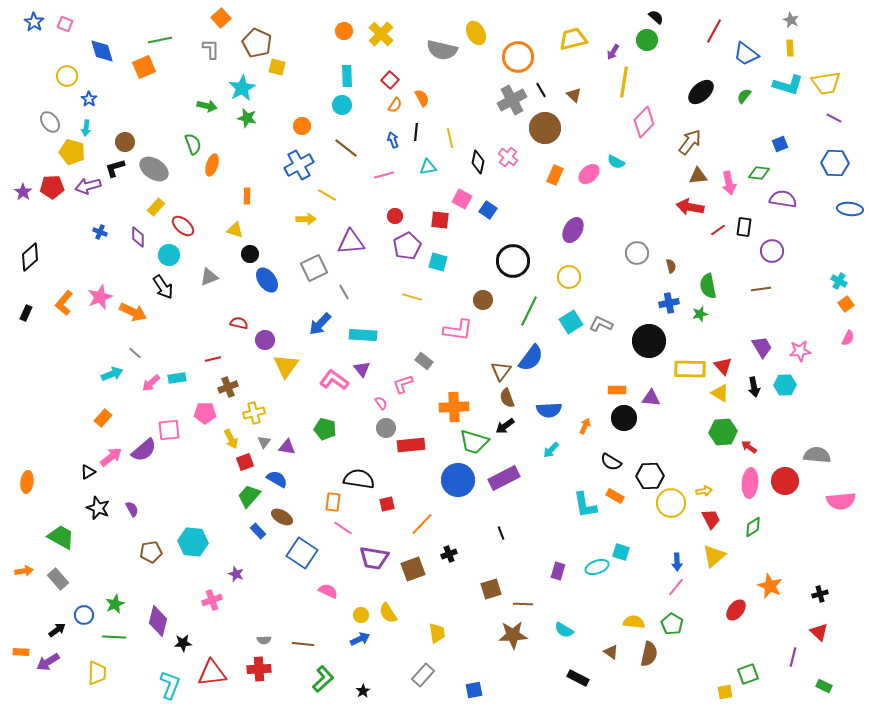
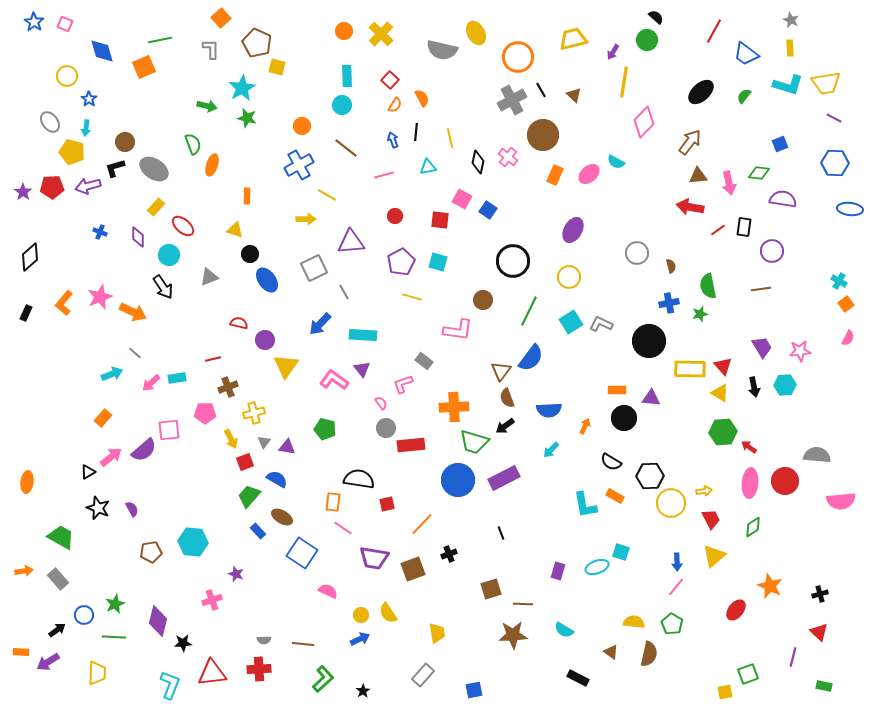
brown circle at (545, 128): moved 2 px left, 7 px down
purple pentagon at (407, 246): moved 6 px left, 16 px down
green rectangle at (824, 686): rotated 14 degrees counterclockwise
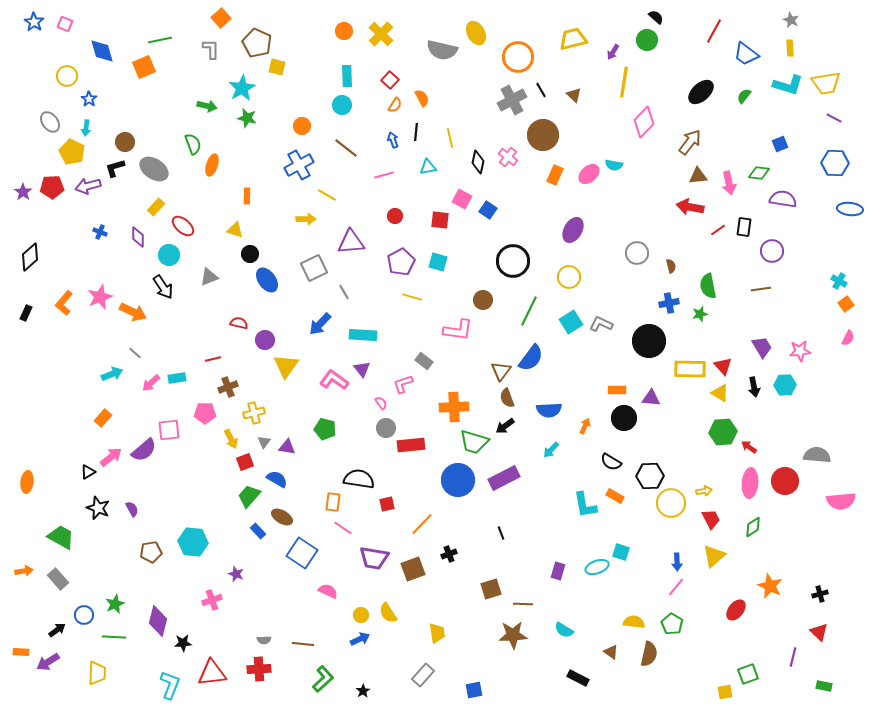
yellow pentagon at (72, 152): rotated 10 degrees clockwise
cyan semicircle at (616, 162): moved 2 px left, 3 px down; rotated 18 degrees counterclockwise
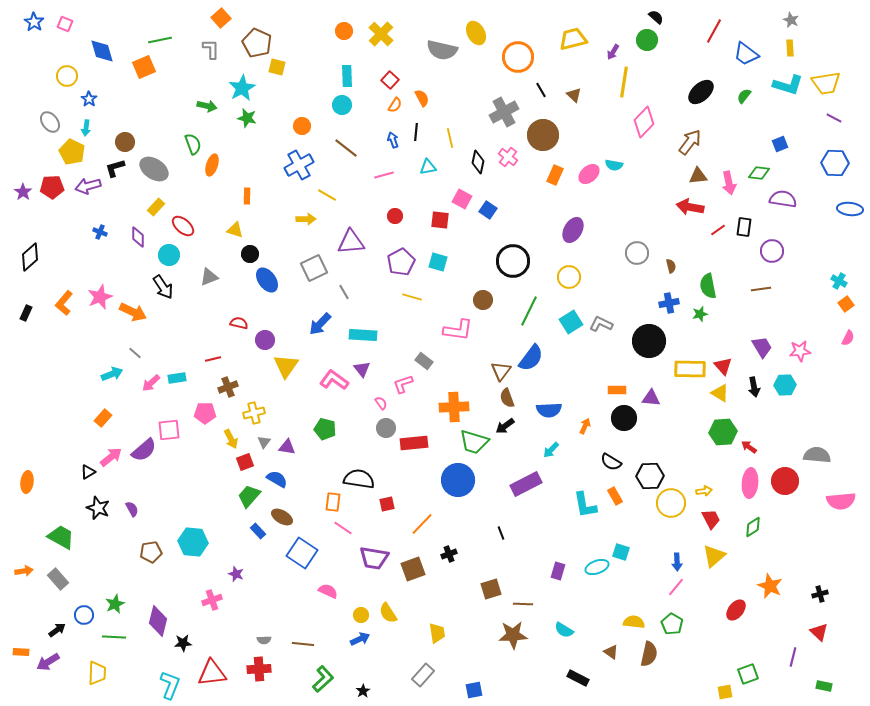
gray cross at (512, 100): moved 8 px left, 12 px down
red rectangle at (411, 445): moved 3 px right, 2 px up
purple rectangle at (504, 478): moved 22 px right, 6 px down
orange rectangle at (615, 496): rotated 30 degrees clockwise
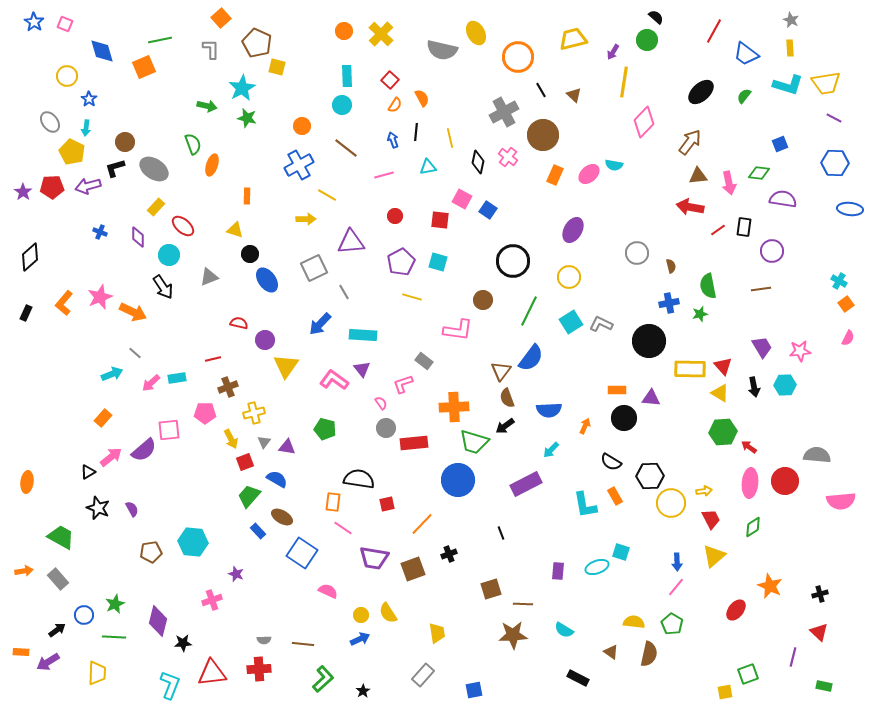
purple rectangle at (558, 571): rotated 12 degrees counterclockwise
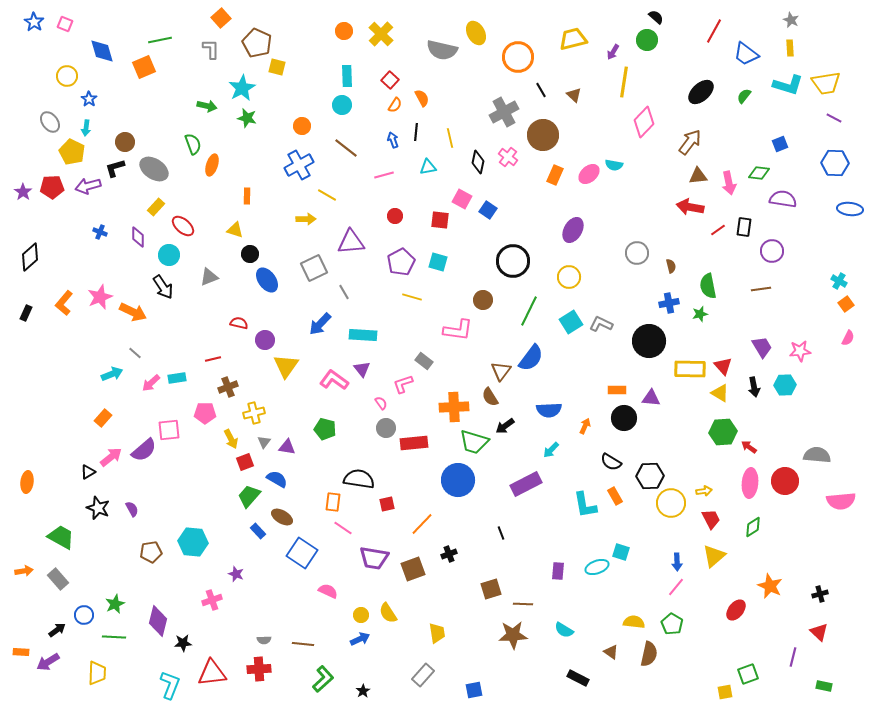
brown semicircle at (507, 398): moved 17 px left, 1 px up; rotated 12 degrees counterclockwise
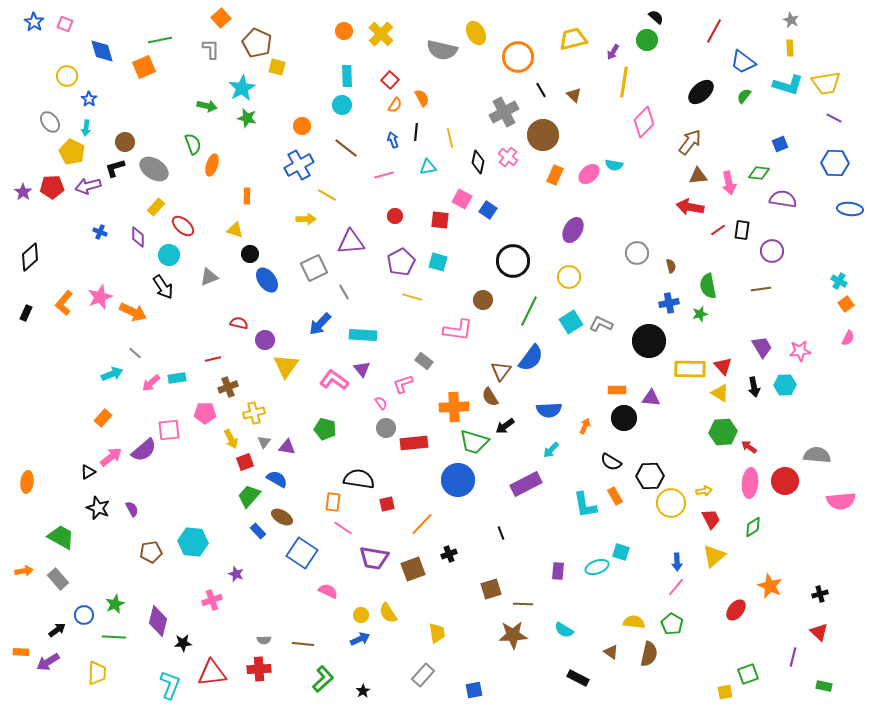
blue trapezoid at (746, 54): moved 3 px left, 8 px down
black rectangle at (744, 227): moved 2 px left, 3 px down
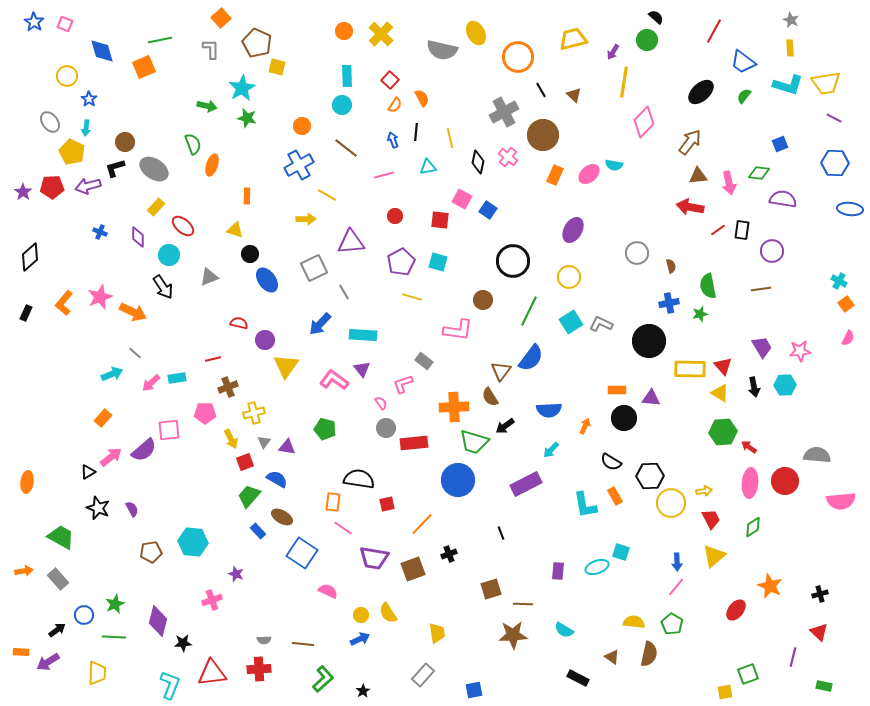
brown triangle at (611, 652): moved 1 px right, 5 px down
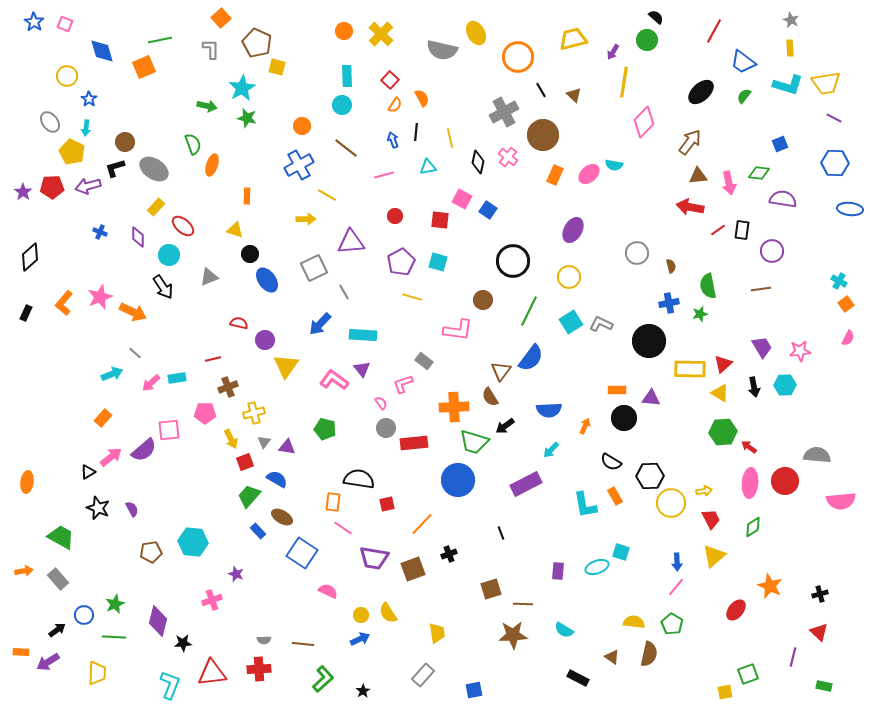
red triangle at (723, 366): moved 2 px up; rotated 30 degrees clockwise
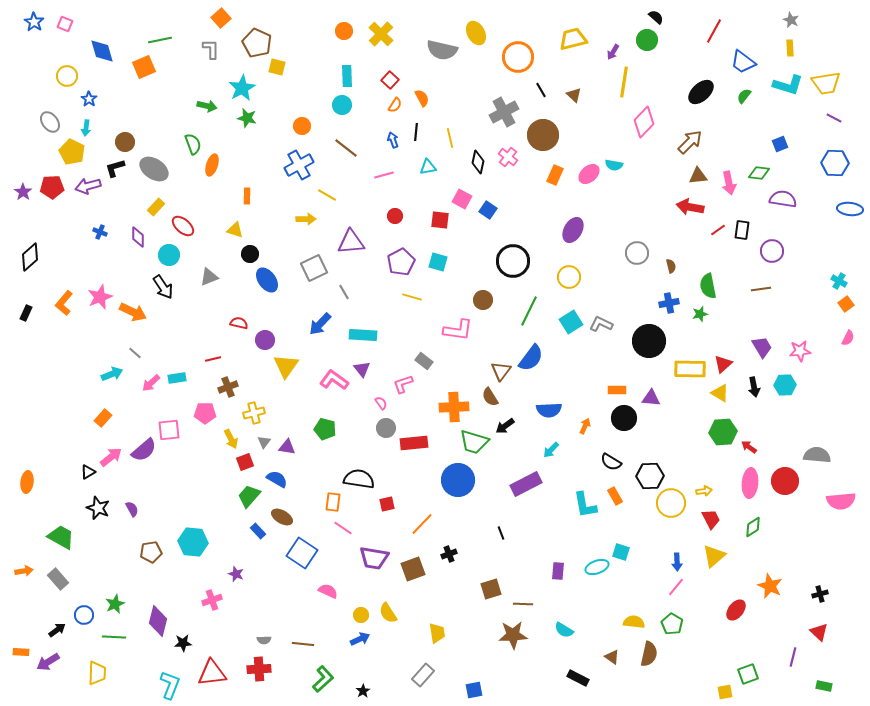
brown arrow at (690, 142): rotated 8 degrees clockwise
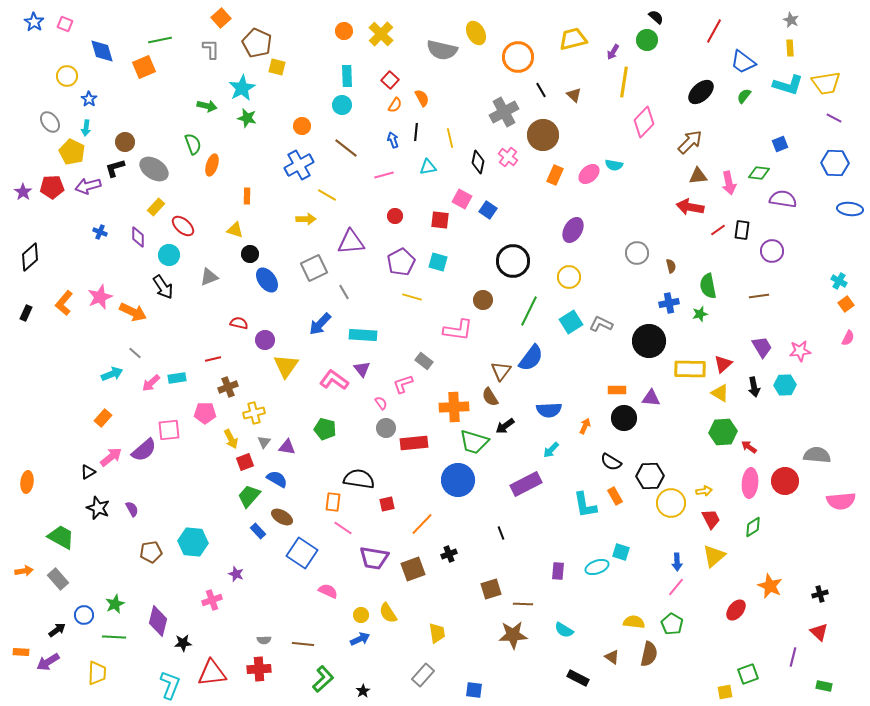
brown line at (761, 289): moved 2 px left, 7 px down
blue square at (474, 690): rotated 18 degrees clockwise
